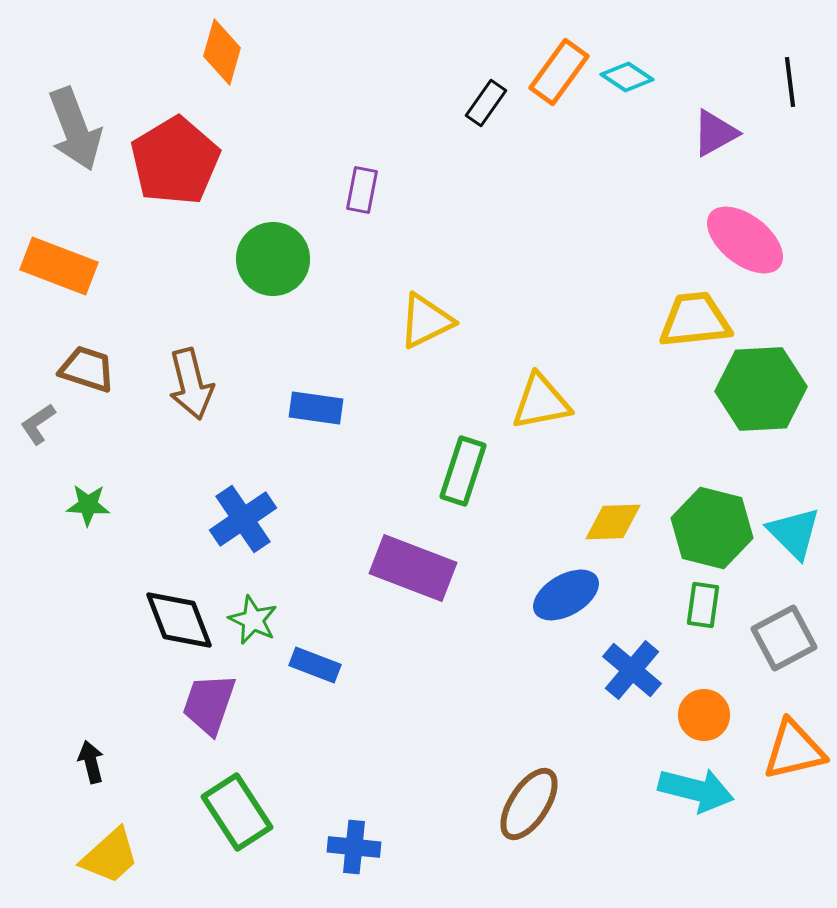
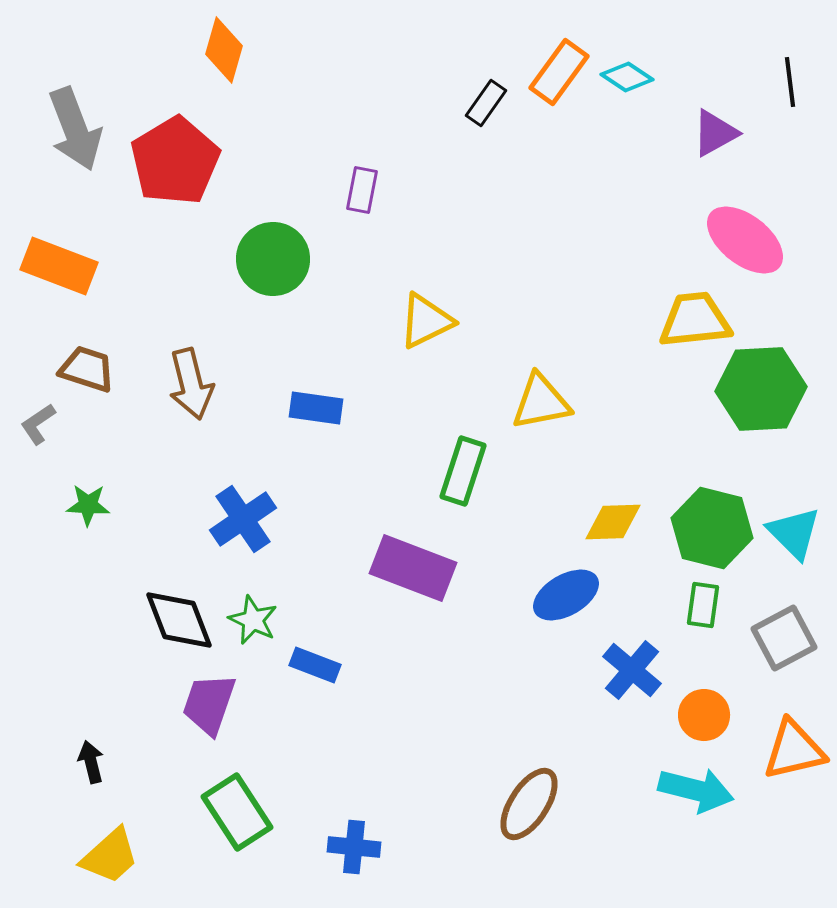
orange diamond at (222, 52): moved 2 px right, 2 px up
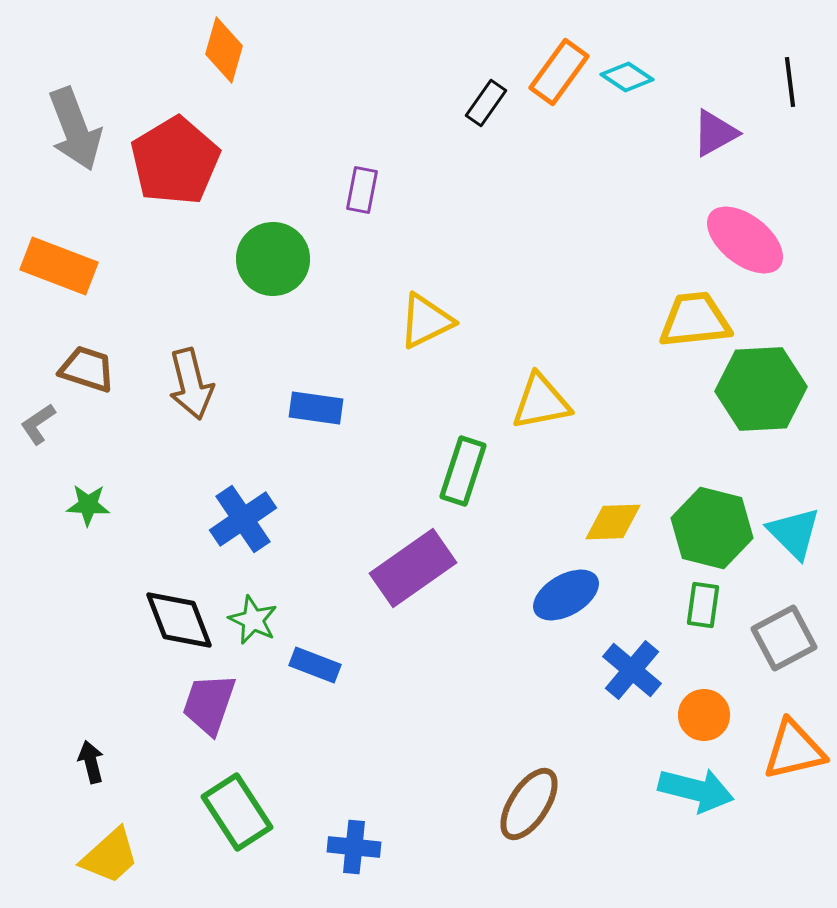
purple rectangle at (413, 568): rotated 56 degrees counterclockwise
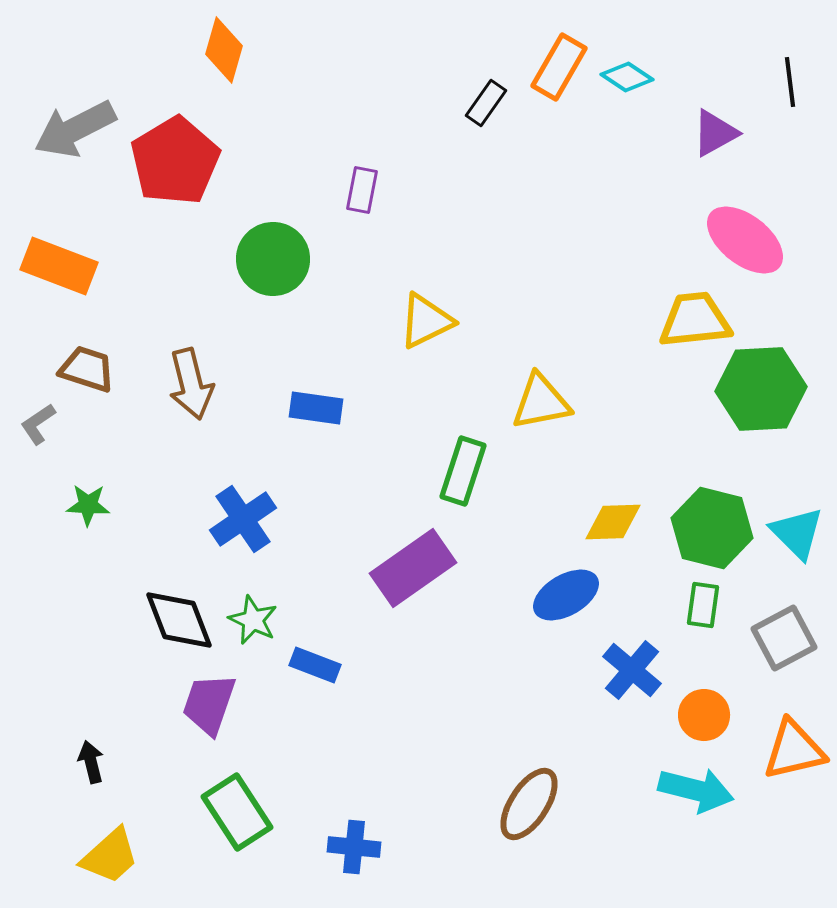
orange rectangle at (559, 72): moved 5 px up; rotated 6 degrees counterclockwise
gray arrow at (75, 129): rotated 84 degrees clockwise
cyan triangle at (794, 533): moved 3 px right
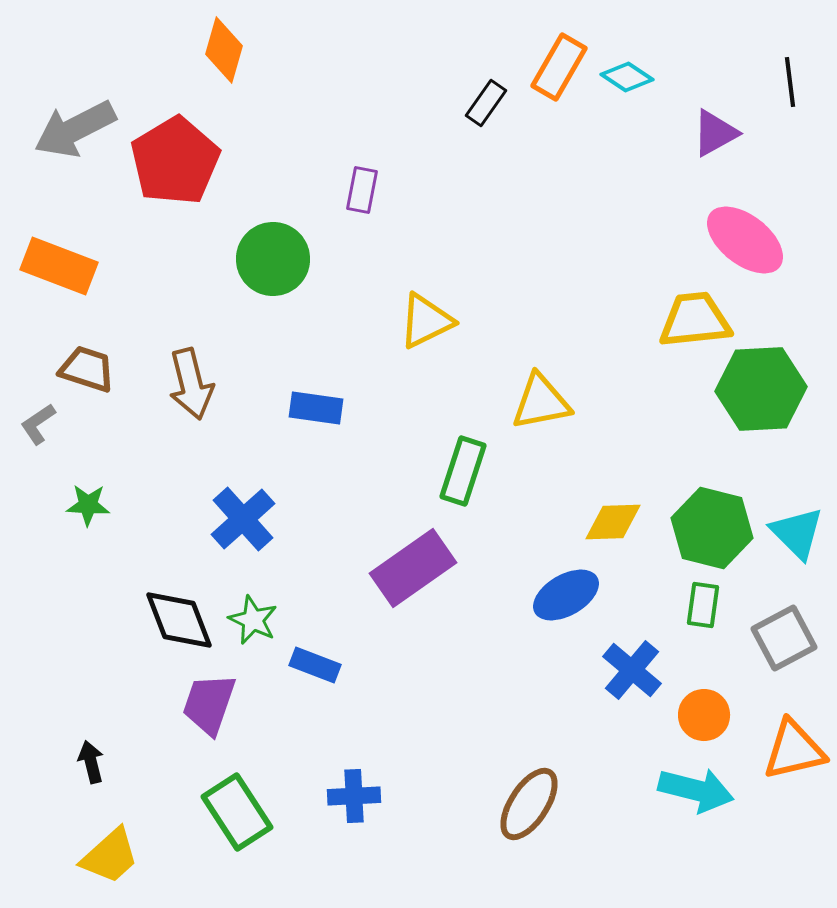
blue cross at (243, 519): rotated 8 degrees counterclockwise
blue cross at (354, 847): moved 51 px up; rotated 9 degrees counterclockwise
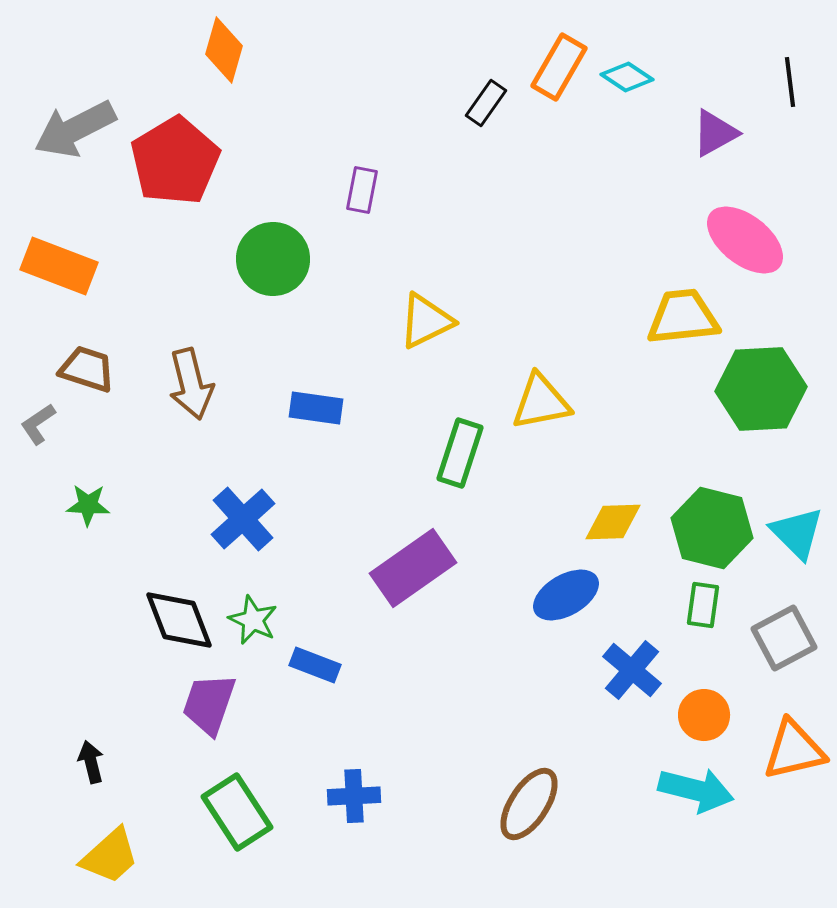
yellow trapezoid at (695, 320): moved 12 px left, 3 px up
green rectangle at (463, 471): moved 3 px left, 18 px up
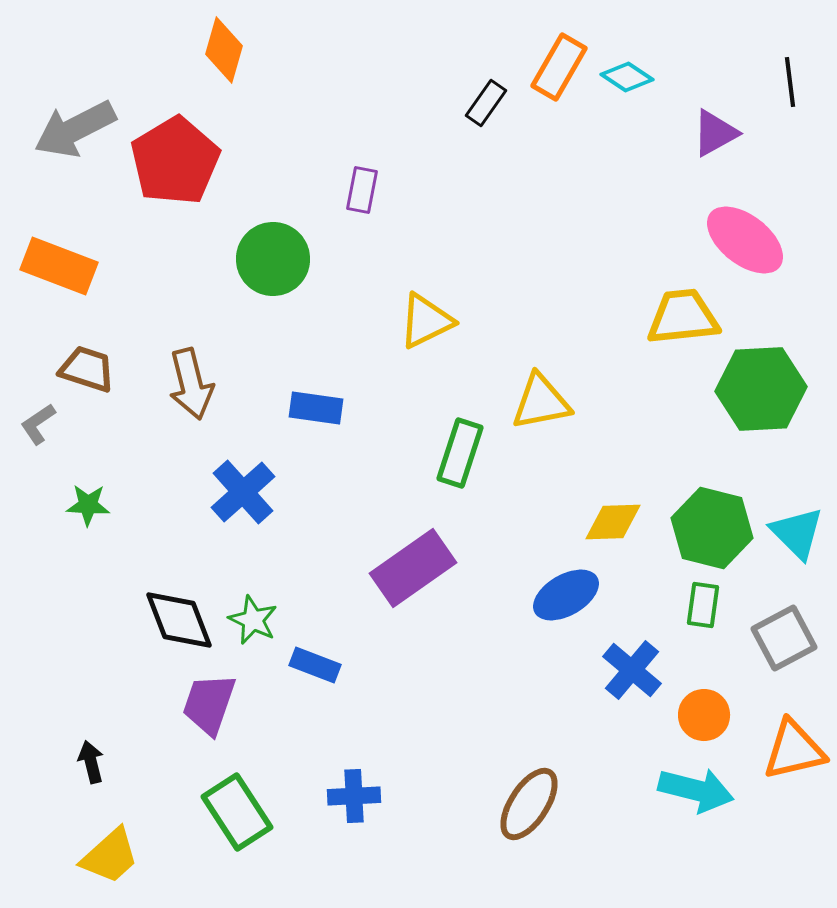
blue cross at (243, 519): moved 27 px up
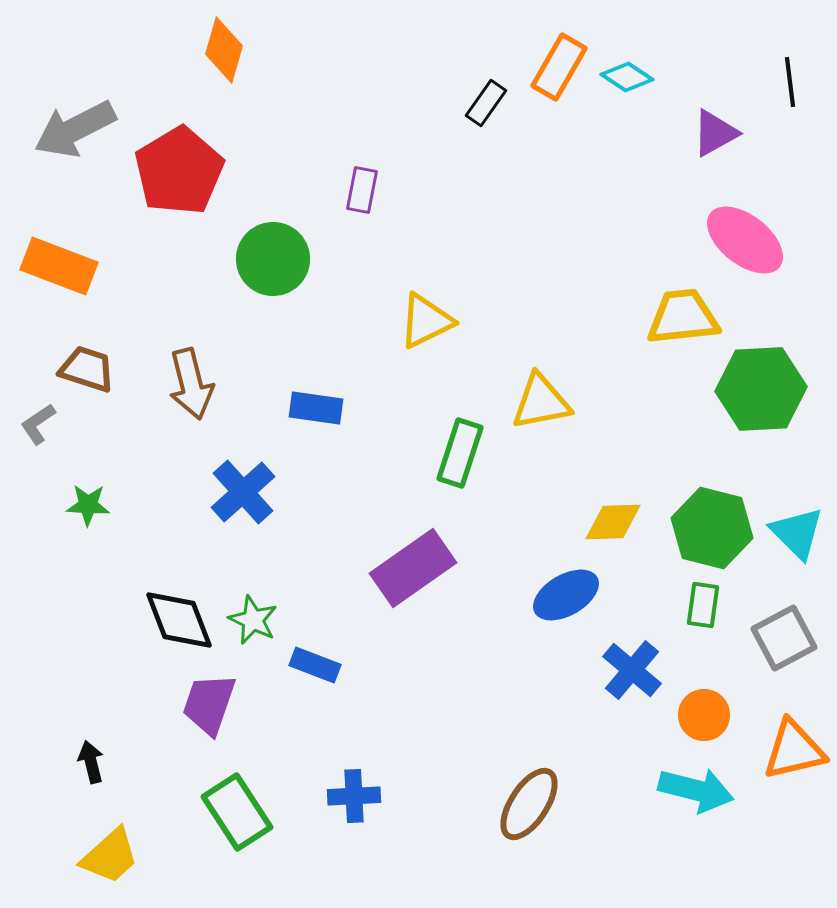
red pentagon at (175, 161): moved 4 px right, 10 px down
